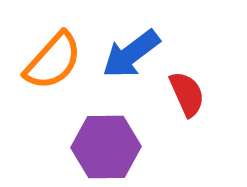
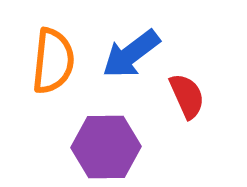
orange semicircle: rotated 36 degrees counterclockwise
red semicircle: moved 2 px down
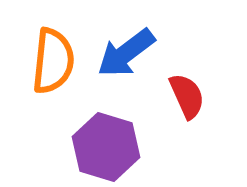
blue arrow: moved 5 px left, 1 px up
purple hexagon: rotated 18 degrees clockwise
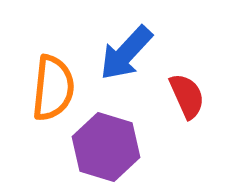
blue arrow: rotated 10 degrees counterclockwise
orange semicircle: moved 27 px down
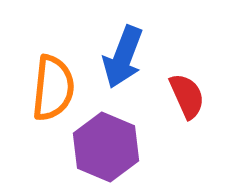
blue arrow: moved 3 px left, 4 px down; rotated 22 degrees counterclockwise
purple hexagon: rotated 6 degrees clockwise
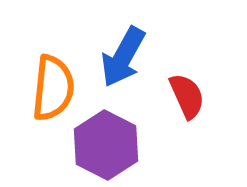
blue arrow: rotated 8 degrees clockwise
purple hexagon: moved 2 px up; rotated 4 degrees clockwise
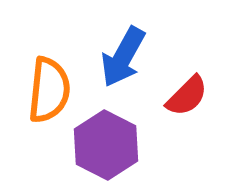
orange semicircle: moved 4 px left, 2 px down
red semicircle: rotated 69 degrees clockwise
